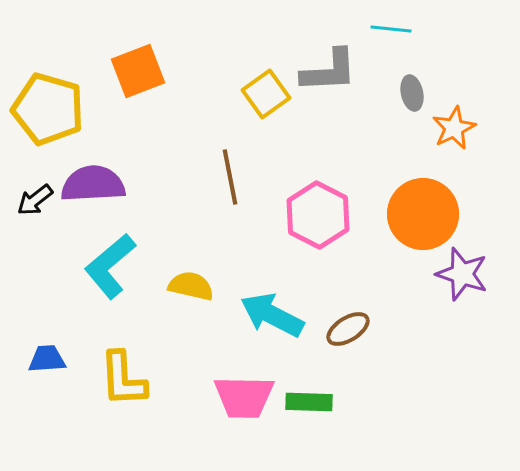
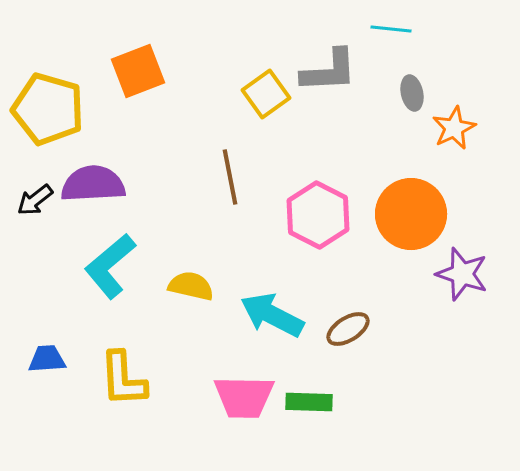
orange circle: moved 12 px left
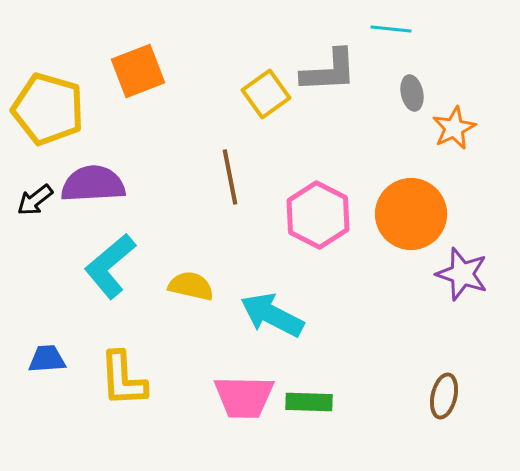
brown ellipse: moved 96 px right, 67 px down; rotated 45 degrees counterclockwise
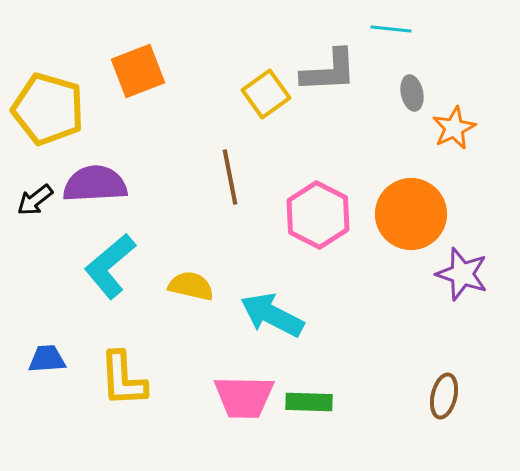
purple semicircle: moved 2 px right
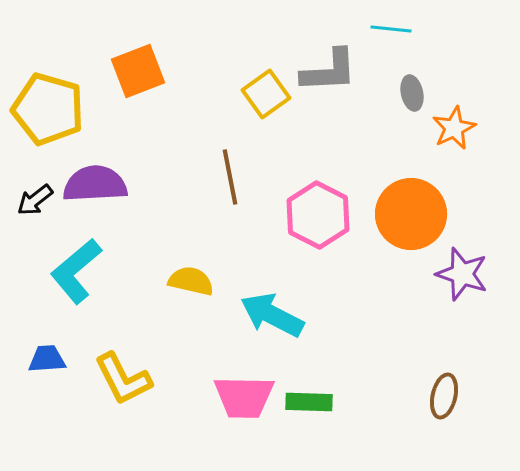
cyan L-shape: moved 34 px left, 5 px down
yellow semicircle: moved 5 px up
yellow L-shape: rotated 24 degrees counterclockwise
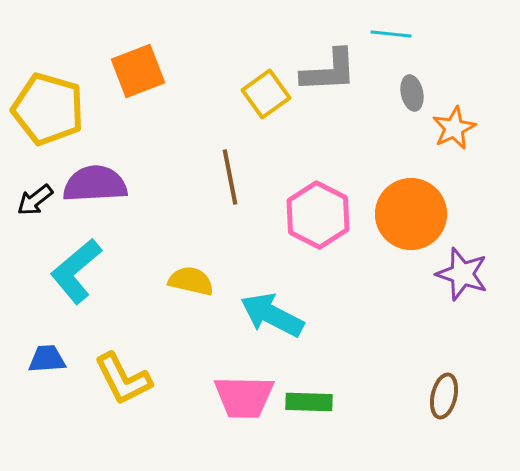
cyan line: moved 5 px down
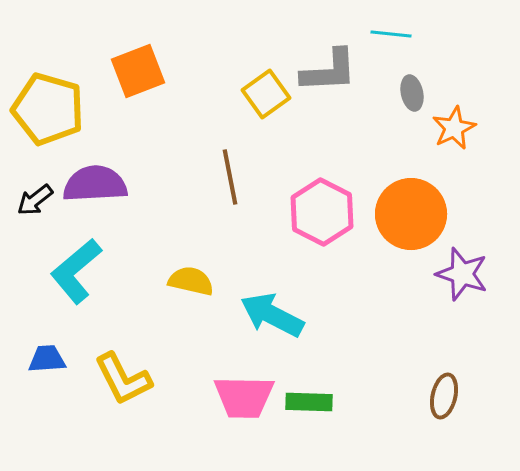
pink hexagon: moved 4 px right, 3 px up
